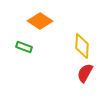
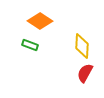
green rectangle: moved 6 px right, 2 px up
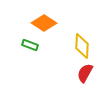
orange diamond: moved 4 px right, 2 px down
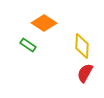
green rectangle: moved 2 px left; rotated 14 degrees clockwise
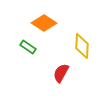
green rectangle: moved 2 px down
red semicircle: moved 24 px left
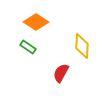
orange diamond: moved 8 px left, 1 px up
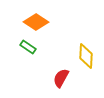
yellow diamond: moved 4 px right, 10 px down
red semicircle: moved 5 px down
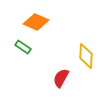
orange diamond: rotated 10 degrees counterclockwise
green rectangle: moved 5 px left
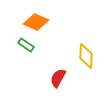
green rectangle: moved 3 px right, 2 px up
red semicircle: moved 3 px left
